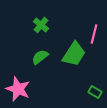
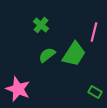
pink line: moved 2 px up
green semicircle: moved 7 px right, 2 px up
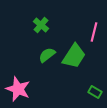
green trapezoid: moved 2 px down
